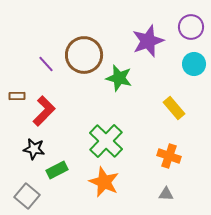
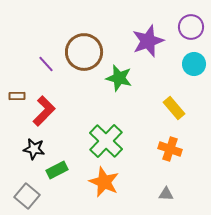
brown circle: moved 3 px up
orange cross: moved 1 px right, 7 px up
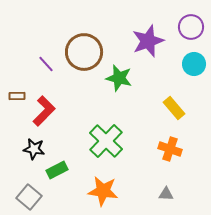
orange star: moved 1 px left, 9 px down; rotated 16 degrees counterclockwise
gray square: moved 2 px right, 1 px down
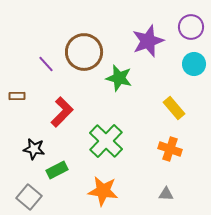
red L-shape: moved 18 px right, 1 px down
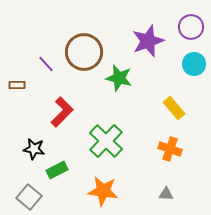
brown rectangle: moved 11 px up
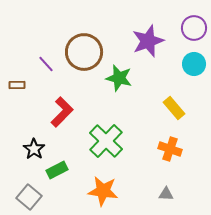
purple circle: moved 3 px right, 1 px down
black star: rotated 25 degrees clockwise
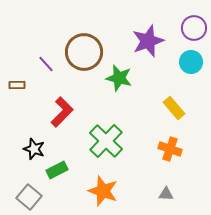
cyan circle: moved 3 px left, 2 px up
black star: rotated 15 degrees counterclockwise
orange star: rotated 12 degrees clockwise
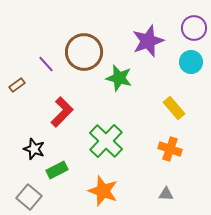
brown rectangle: rotated 35 degrees counterclockwise
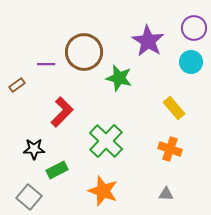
purple star: rotated 20 degrees counterclockwise
purple line: rotated 48 degrees counterclockwise
black star: rotated 20 degrees counterclockwise
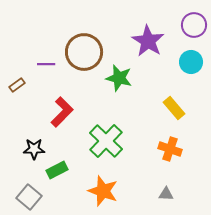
purple circle: moved 3 px up
